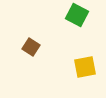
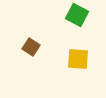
yellow square: moved 7 px left, 8 px up; rotated 15 degrees clockwise
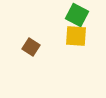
yellow square: moved 2 px left, 23 px up
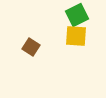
green square: rotated 35 degrees clockwise
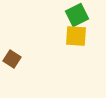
brown square: moved 19 px left, 12 px down
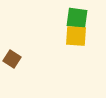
green square: moved 3 px down; rotated 35 degrees clockwise
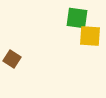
yellow square: moved 14 px right
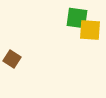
yellow square: moved 6 px up
